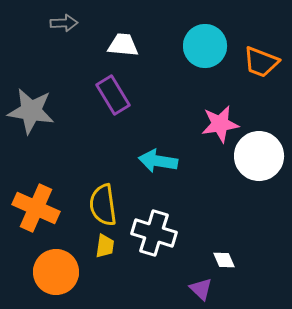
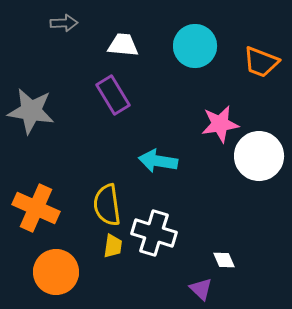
cyan circle: moved 10 px left
yellow semicircle: moved 4 px right
yellow trapezoid: moved 8 px right
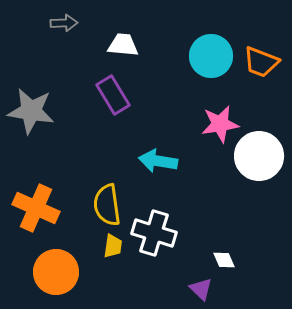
cyan circle: moved 16 px right, 10 px down
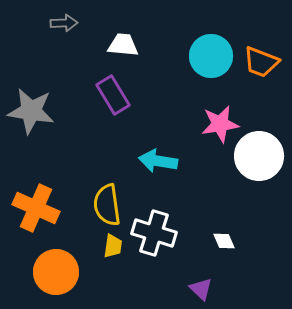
white diamond: moved 19 px up
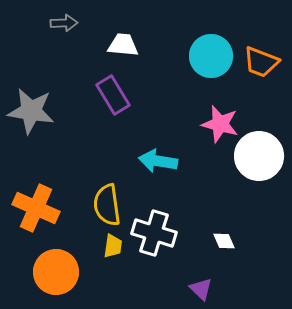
pink star: rotated 24 degrees clockwise
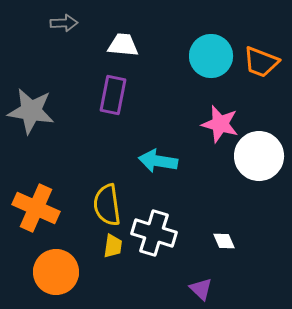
purple rectangle: rotated 42 degrees clockwise
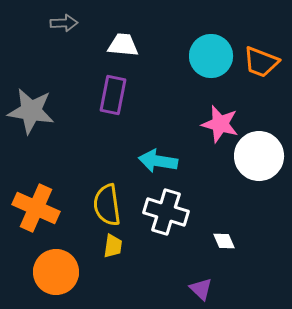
white cross: moved 12 px right, 21 px up
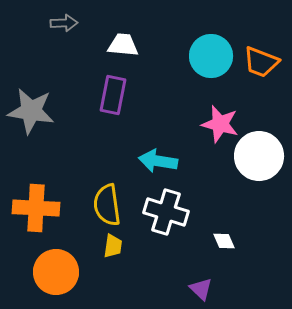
orange cross: rotated 21 degrees counterclockwise
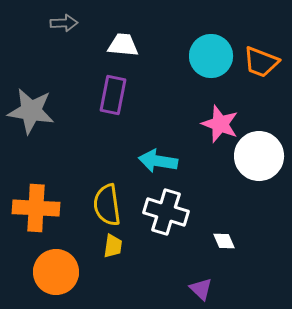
pink star: rotated 6 degrees clockwise
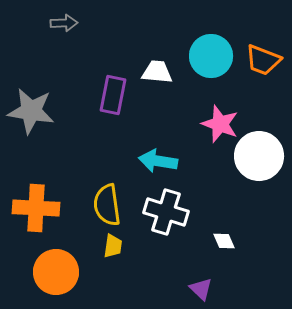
white trapezoid: moved 34 px right, 27 px down
orange trapezoid: moved 2 px right, 2 px up
